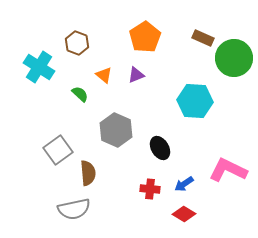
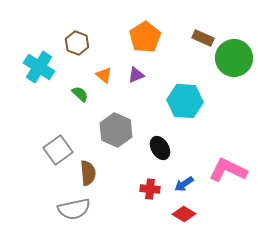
cyan hexagon: moved 10 px left
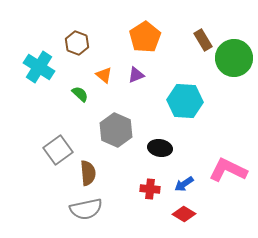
brown rectangle: moved 2 px down; rotated 35 degrees clockwise
black ellipse: rotated 50 degrees counterclockwise
gray semicircle: moved 12 px right
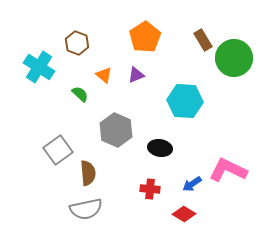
blue arrow: moved 8 px right
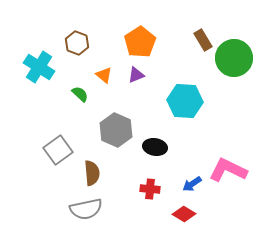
orange pentagon: moved 5 px left, 5 px down
black ellipse: moved 5 px left, 1 px up
brown semicircle: moved 4 px right
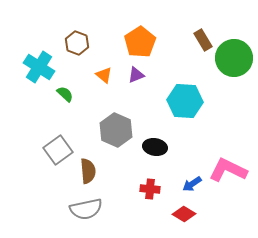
green semicircle: moved 15 px left
brown semicircle: moved 4 px left, 2 px up
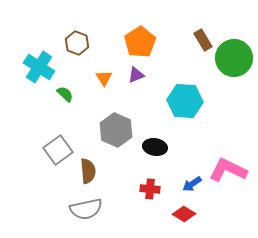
orange triangle: moved 3 px down; rotated 18 degrees clockwise
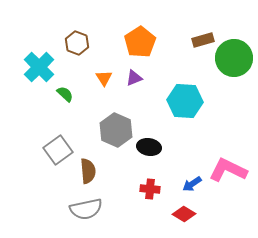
brown rectangle: rotated 75 degrees counterclockwise
cyan cross: rotated 12 degrees clockwise
purple triangle: moved 2 px left, 3 px down
black ellipse: moved 6 px left
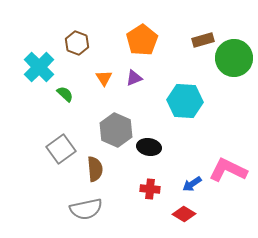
orange pentagon: moved 2 px right, 2 px up
gray square: moved 3 px right, 1 px up
brown semicircle: moved 7 px right, 2 px up
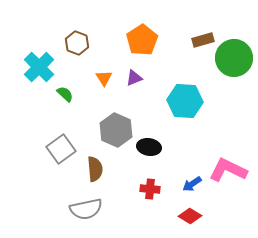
red diamond: moved 6 px right, 2 px down
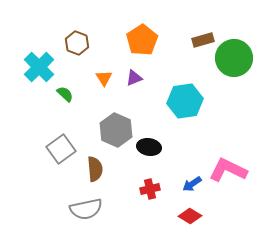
cyan hexagon: rotated 12 degrees counterclockwise
red cross: rotated 18 degrees counterclockwise
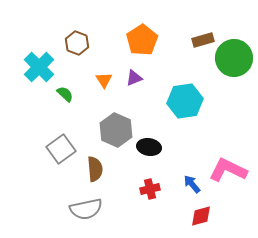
orange triangle: moved 2 px down
blue arrow: rotated 84 degrees clockwise
red diamond: moved 11 px right; rotated 45 degrees counterclockwise
